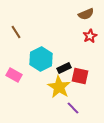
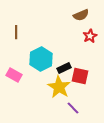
brown semicircle: moved 5 px left, 1 px down
brown line: rotated 32 degrees clockwise
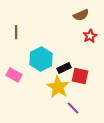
yellow star: moved 1 px left
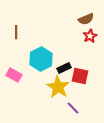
brown semicircle: moved 5 px right, 4 px down
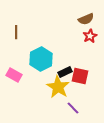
black rectangle: moved 1 px right, 4 px down
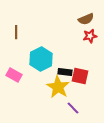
red star: rotated 16 degrees clockwise
black rectangle: rotated 32 degrees clockwise
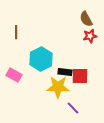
brown semicircle: rotated 84 degrees clockwise
red square: rotated 12 degrees counterclockwise
yellow star: rotated 30 degrees counterclockwise
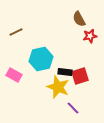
brown semicircle: moved 7 px left
brown line: rotated 64 degrees clockwise
cyan hexagon: rotated 15 degrees clockwise
red square: rotated 18 degrees counterclockwise
yellow star: rotated 20 degrees clockwise
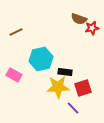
brown semicircle: rotated 42 degrees counterclockwise
red star: moved 2 px right, 8 px up
red square: moved 3 px right, 12 px down
yellow star: rotated 25 degrees counterclockwise
